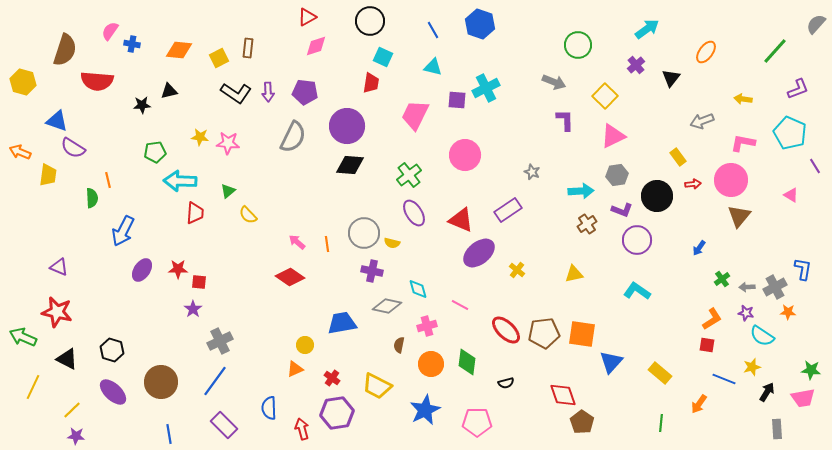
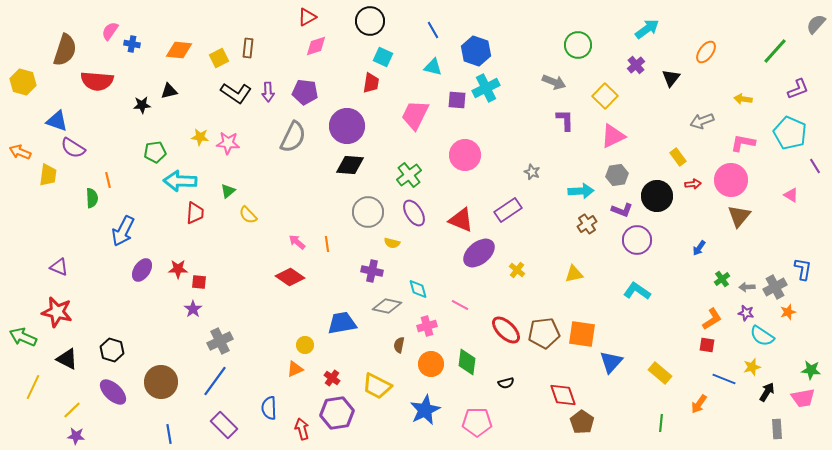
blue hexagon at (480, 24): moved 4 px left, 27 px down
gray circle at (364, 233): moved 4 px right, 21 px up
orange star at (788, 312): rotated 21 degrees counterclockwise
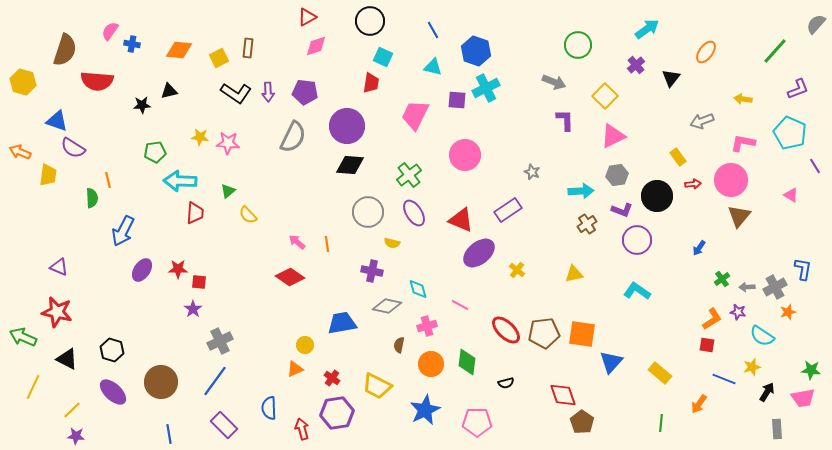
purple star at (746, 313): moved 8 px left, 1 px up
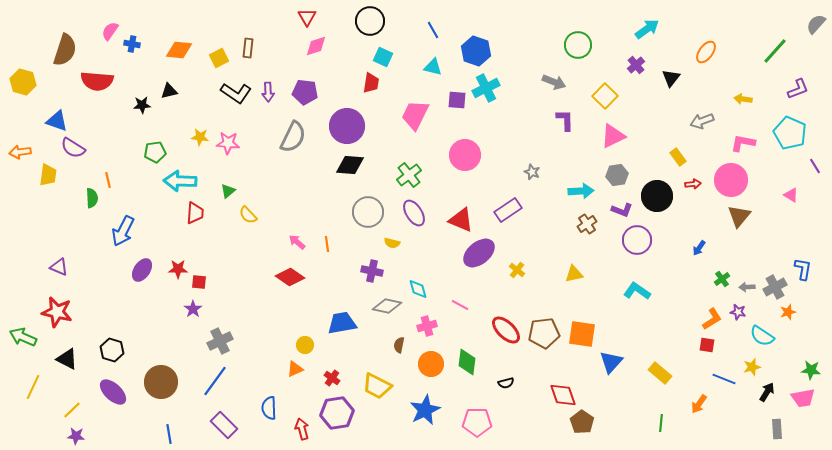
red triangle at (307, 17): rotated 30 degrees counterclockwise
orange arrow at (20, 152): rotated 30 degrees counterclockwise
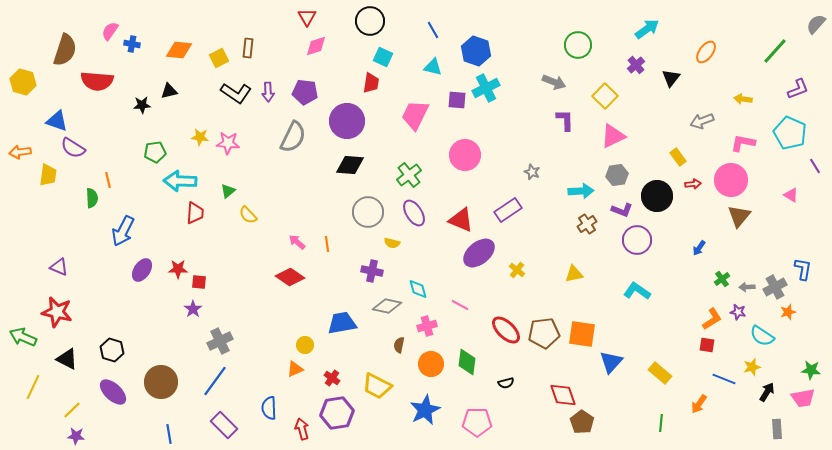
purple circle at (347, 126): moved 5 px up
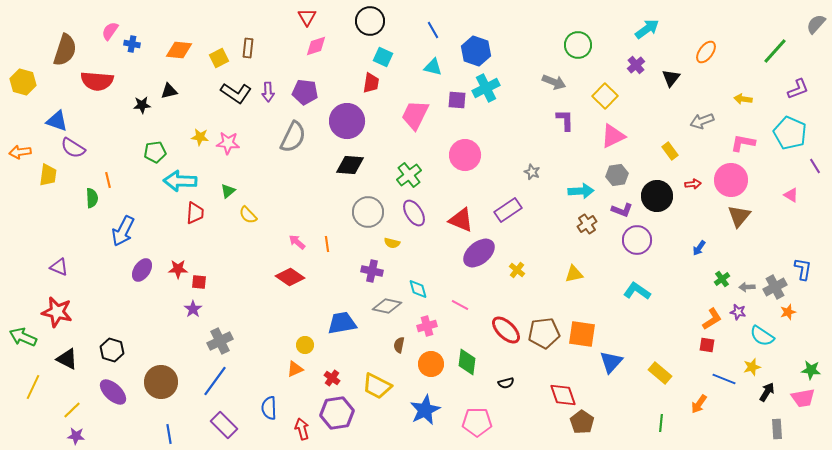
yellow rectangle at (678, 157): moved 8 px left, 6 px up
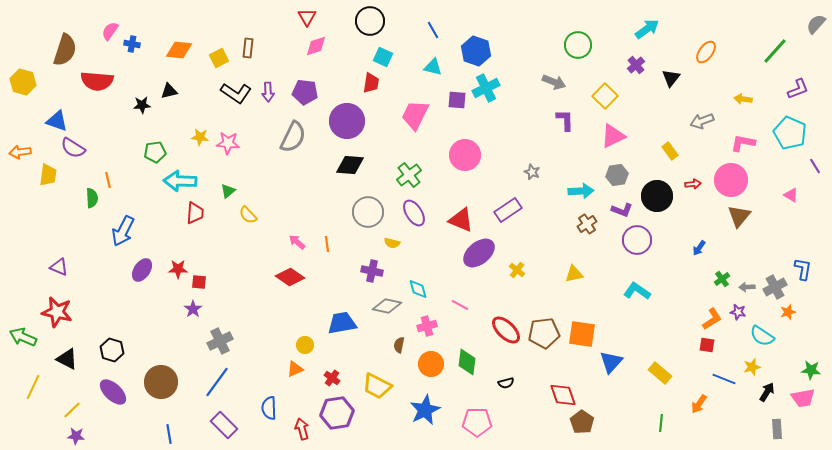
blue line at (215, 381): moved 2 px right, 1 px down
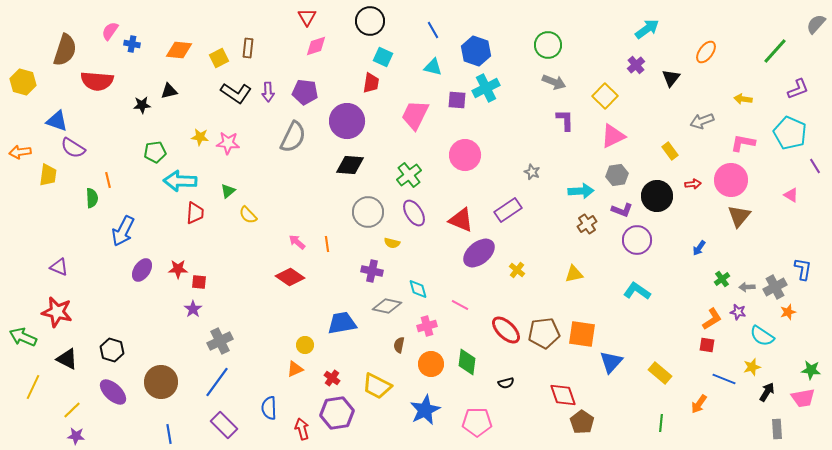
green circle at (578, 45): moved 30 px left
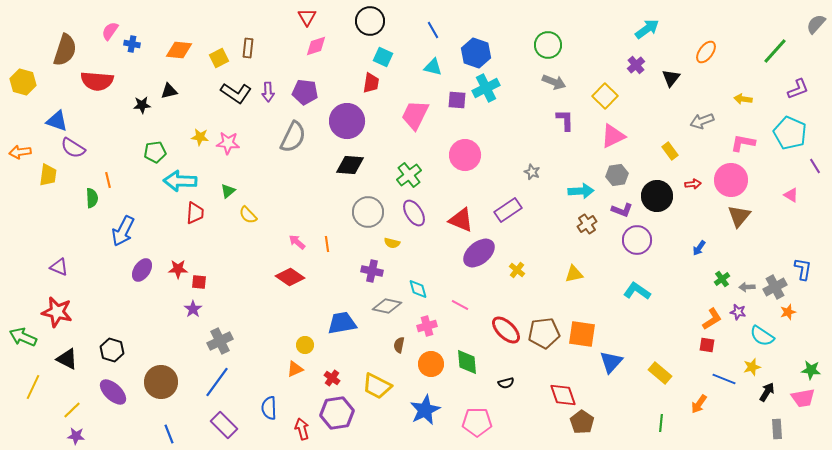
blue hexagon at (476, 51): moved 2 px down
green diamond at (467, 362): rotated 12 degrees counterclockwise
blue line at (169, 434): rotated 12 degrees counterclockwise
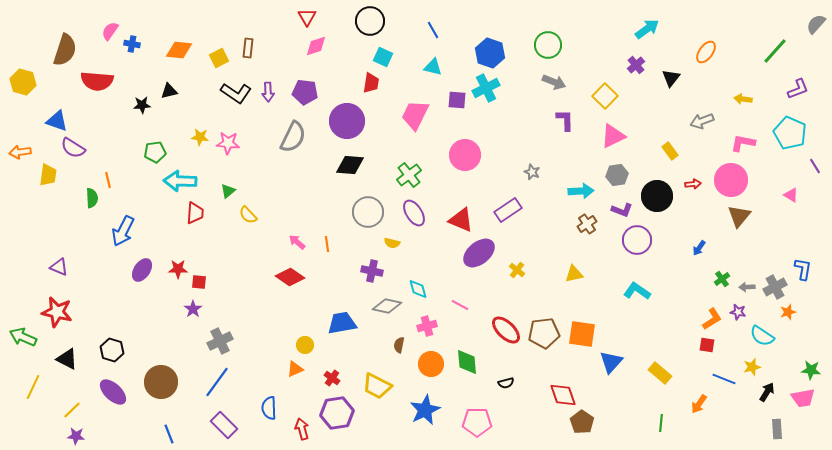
blue hexagon at (476, 53): moved 14 px right
